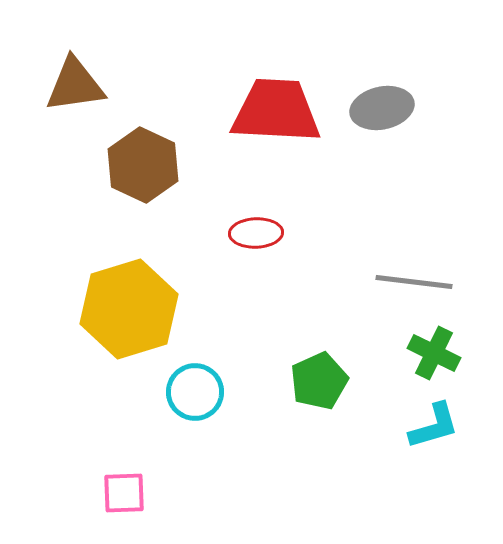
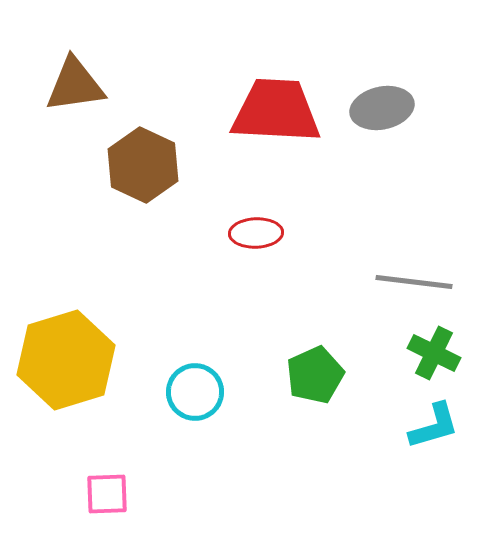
yellow hexagon: moved 63 px left, 51 px down
green pentagon: moved 4 px left, 6 px up
pink square: moved 17 px left, 1 px down
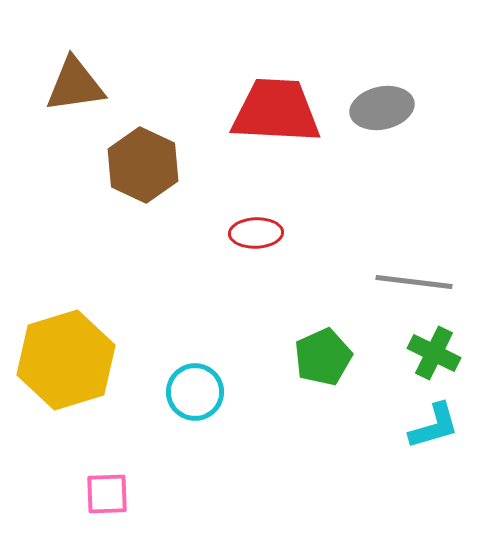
green pentagon: moved 8 px right, 18 px up
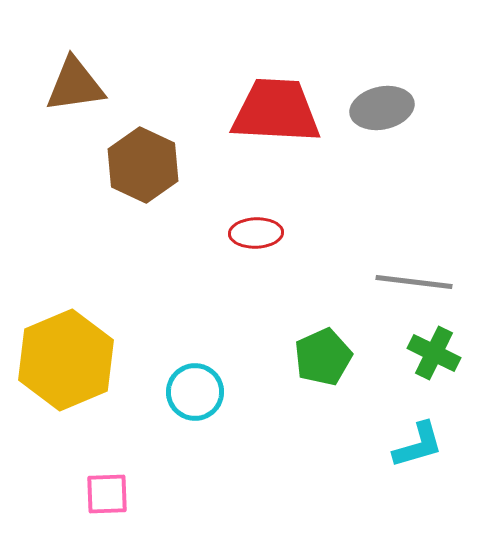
yellow hexagon: rotated 6 degrees counterclockwise
cyan L-shape: moved 16 px left, 19 px down
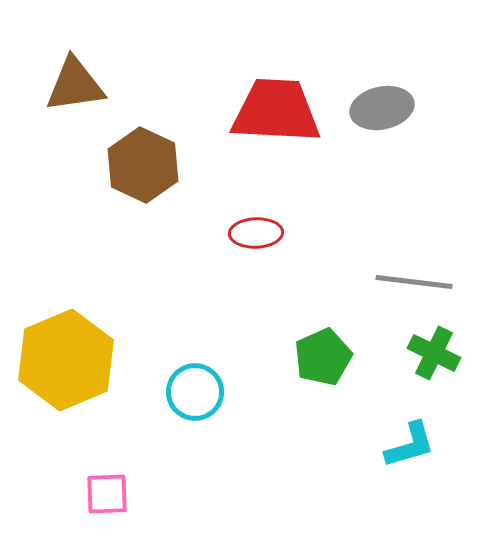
cyan L-shape: moved 8 px left
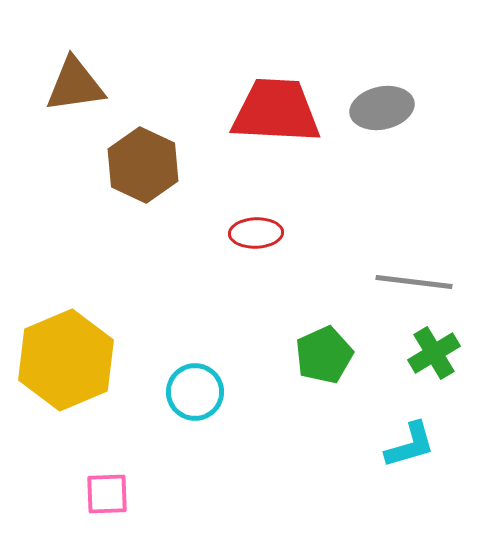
green cross: rotated 33 degrees clockwise
green pentagon: moved 1 px right, 2 px up
